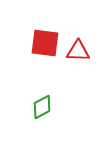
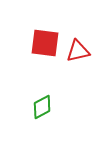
red triangle: rotated 15 degrees counterclockwise
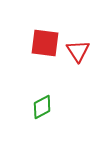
red triangle: rotated 50 degrees counterclockwise
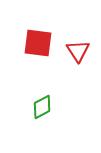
red square: moved 7 px left
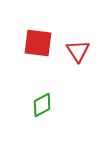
green diamond: moved 2 px up
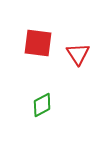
red triangle: moved 3 px down
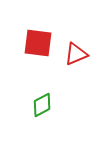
red triangle: moved 2 px left; rotated 40 degrees clockwise
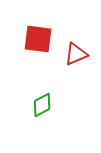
red square: moved 4 px up
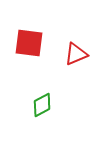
red square: moved 9 px left, 4 px down
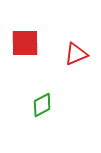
red square: moved 4 px left; rotated 8 degrees counterclockwise
